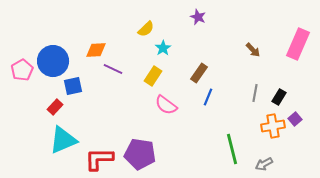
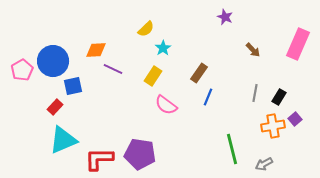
purple star: moved 27 px right
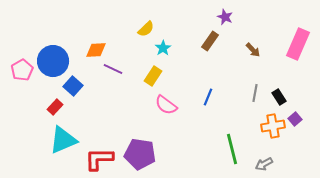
brown rectangle: moved 11 px right, 32 px up
blue square: rotated 36 degrees counterclockwise
black rectangle: rotated 63 degrees counterclockwise
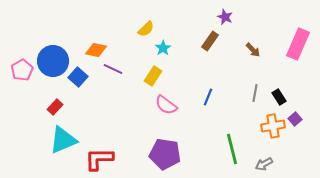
orange diamond: rotated 15 degrees clockwise
blue square: moved 5 px right, 9 px up
purple pentagon: moved 25 px right
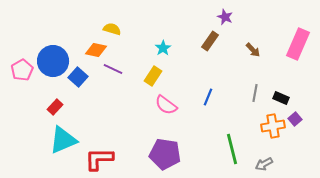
yellow semicircle: moved 34 px left; rotated 120 degrees counterclockwise
black rectangle: moved 2 px right, 1 px down; rotated 35 degrees counterclockwise
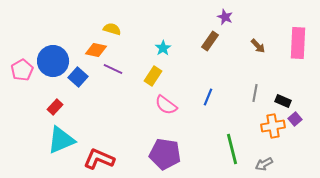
pink rectangle: moved 1 px up; rotated 20 degrees counterclockwise
brown arrow: moved 5 px right, 4 px up
black rectangle: moved 2 px right, 3 px down
cyan triangle: moved 2 px left
red L-shape: rotated 24 degrees clockwise
